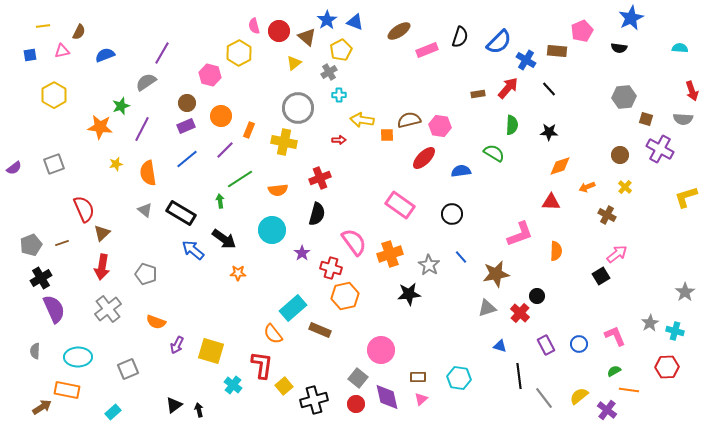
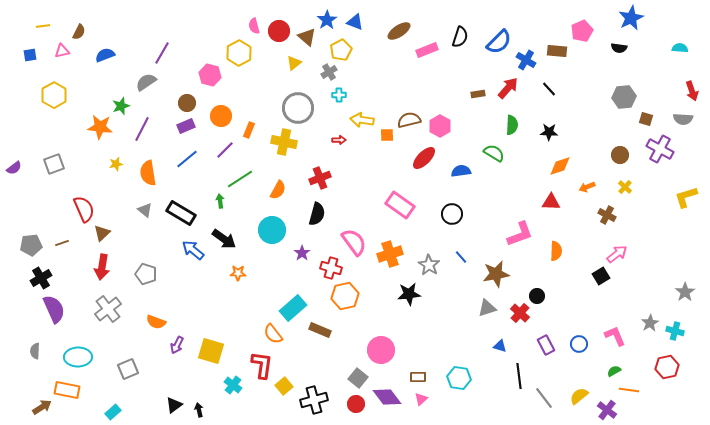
pink hexagon at (440, 126): rotated 20 degrees clockwise
orange semicircle at (278, 190): rotated 54 degrees counterclockwise
gray pentagon at (31, 245): rotated 15 degrees clockwise
red hexagon at (667, 367): rotated 10 degrees counterclockwise
purple diamond at (387, 397): rotated 24 degrees counterclockwise
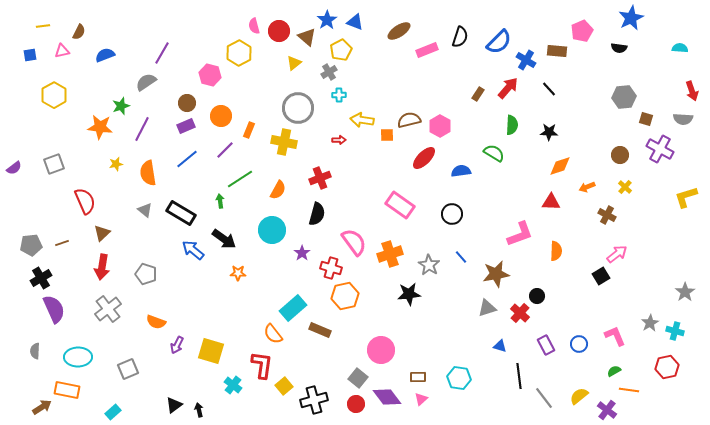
brown rectangle at (478, 94): rotated 48 degrees counterclockwise
red semicircle at (84, 209): moved 1 px right, 8 px up
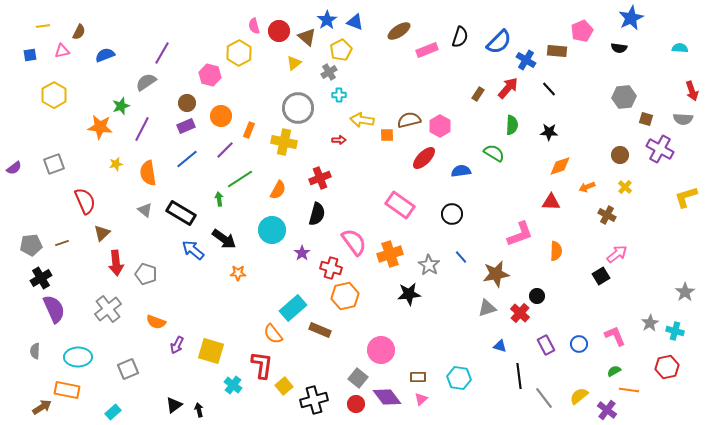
green arrow at (220, 201): moved 1 px left, 2 px up
red arrow at (102, 267): moved 14 px right, 4 px up; rotated 15 degrees counterclockwise
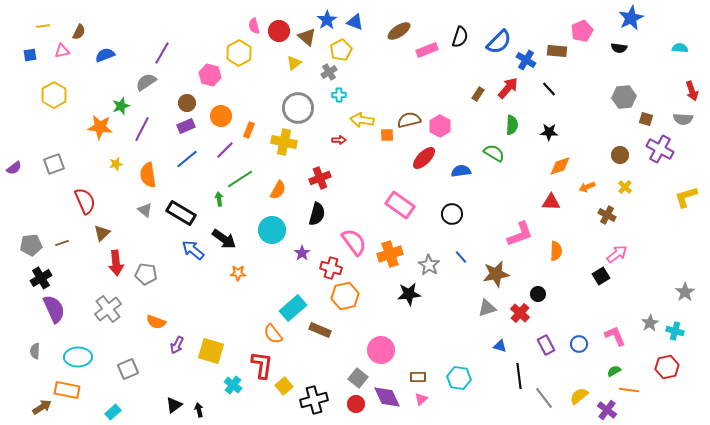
orange semicircle at (148, 173): moved 2 px down
gray pentagon at (146, 274): rotated 10 degrees counterclockwise
black circle at (537, 296): moved 1 px right, 2 px up
purple diamond at (387, 397): rotated 12 degrees clockwise
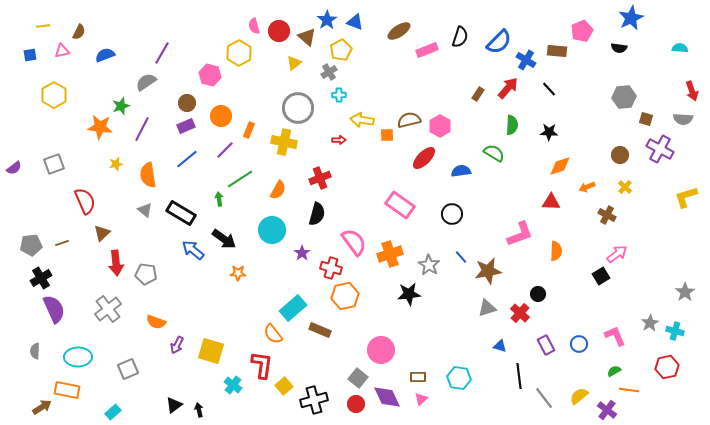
brown star at (496, 274): moved 8 px left, 3 px up
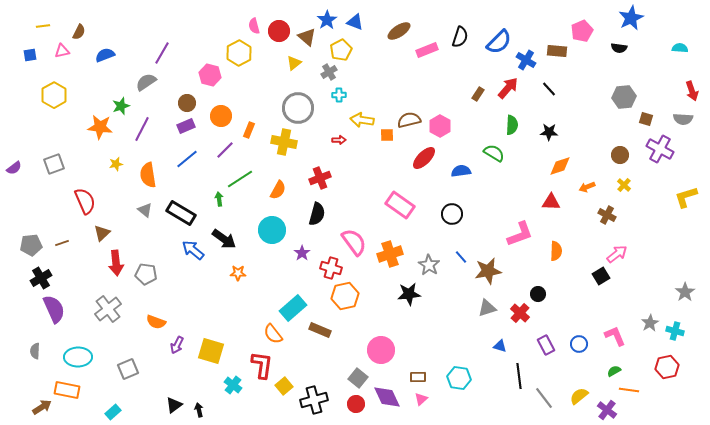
yellow cross at (625, 187): moved 1 px left, 2 px up
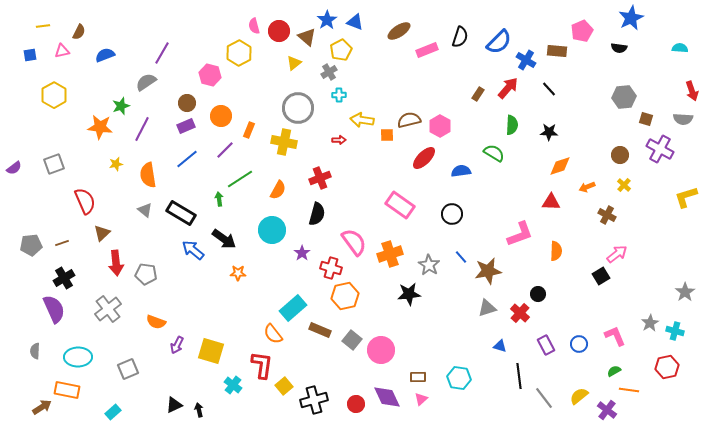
black cross at (41, 278): moved 23 px right
gray square at (358, 378): moved 6 px left, 38 px up
black triangle at (174, 405): rotated 12 degrees clockwise
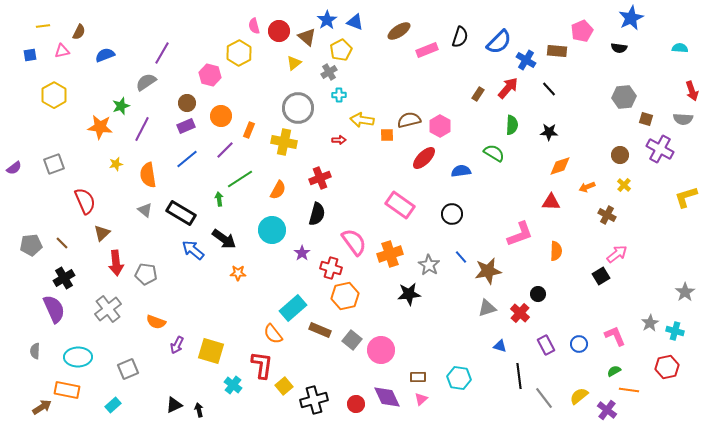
brown line at (62, 243): rotated 64 degrees clockwise
cyan rectangle at (113, 412): moved 7 px up
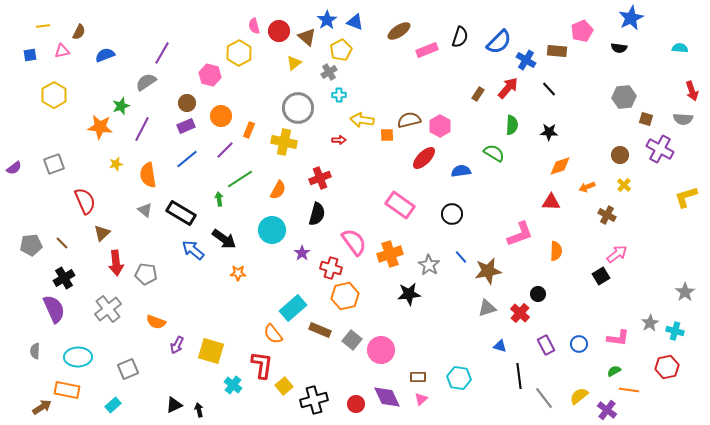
pink L-shape at (615, 336): moved 3 px right, 2 px down; rotated 120 degrees clockwise
